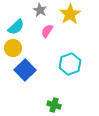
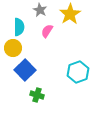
cyan semicircle: moved 3 px right; rotated 48 degrees counterclockwise
cyan hexagon: moved 8 px right, 8 px down
green cross: moved 17 px left, 10 px up
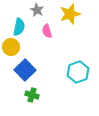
gray star: moved 3 px left
yellow star: rotated 15 degrees clockwise
cyan semicircle: rotated 12 degrees clockwise
pink semicircle: rotated 48 degrees counterclockwise
yellow circle: moved 2 px left, 1 px up
green cross: moved 5 px left
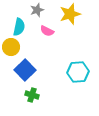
gray star: rotated 24 degrees clockwise
pink semicircle: rotated 48 degrees counterclockwise
cyan hexagon: rotated 15 degrees clockwise
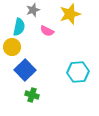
gray star: moved 4 px left
yellow circle: moved 1 px right
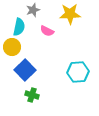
yellow star: rotated 15 degrees clockwise
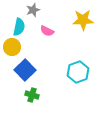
yellow star: moved 13 px right, 6 px down
cyan hexagon: rotated 15 degrees counterclockwise
